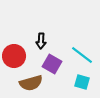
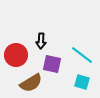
red circle: moved 2 px right, 1 px up
purple square: rotated 18 degrees counterclockwise
brown semicircle: rotated 15 degrees counterclockwise
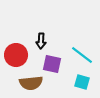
brown semicircle: rotated 25 degrees clockwise
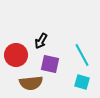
black arrow: rotated 28 degrees clockwise
cyan line: rotated 25 degrees clockwise
purple square: moved 2 px left
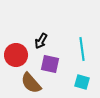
cyan line: moved 6 px up; rotated 20 degrees clockwise
brown semicircle: rotated 55 degrees clockwise
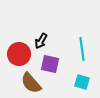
red circle: moved 3 px right, 1 px up
